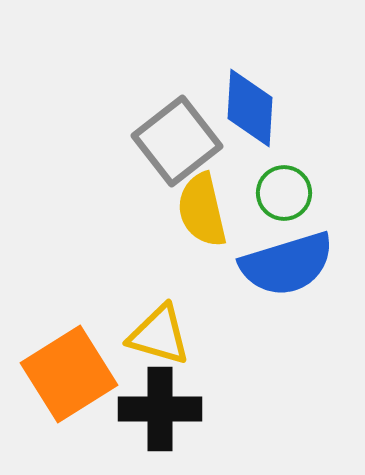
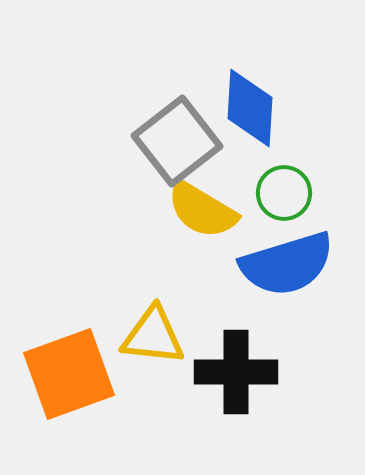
yellow semicircle: rotated 46 degrees counterclockwise
yellow triangle: moved 6 px left, 1 px down; rotated 10 degrees counterclockwise
orange square: rotated 12 degrees clockwise
black cross: moved 76 px right, 37 px up
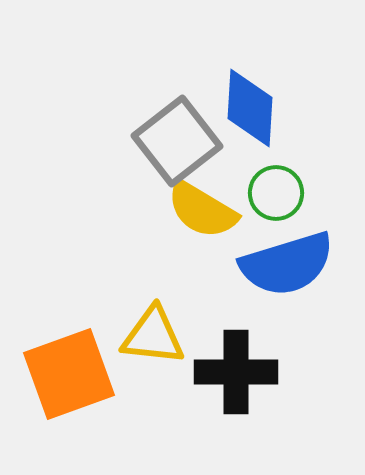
green circle: moved 8 px left
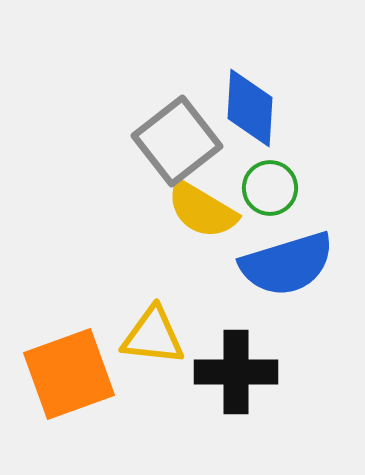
green circle: moved 6 px left, 5 px up
